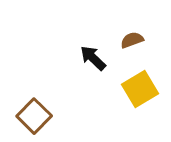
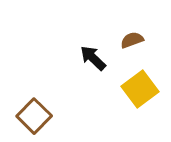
yellow square: rotated 6 degrees counterclockwise
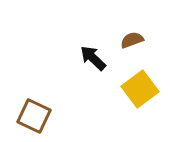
brown square: rotated 20 degrees counterclockwise
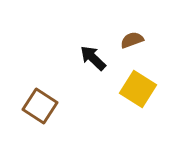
yellow square: moved 2 px left; rotated 21 degrees counterclockwise
brown square: moved 6 px right, 10 px up; rotated 8 degrees clockwise
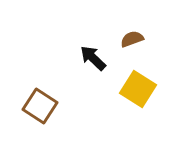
brown semicircle: moved 1 px up
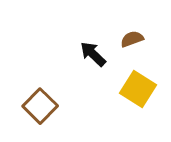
black arrow: moved 4 px up
brown square: rotated 12 degrees clockwise
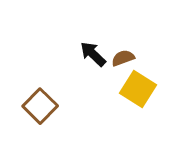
brown semicircle: moved 9 px left, 19 px down
